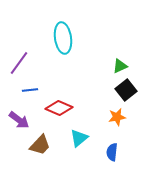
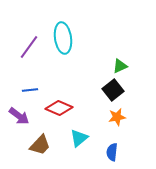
purple line: moved 10 px right, 16 px up
black square: moved 13 px left
purple arrow: moved 4 px up
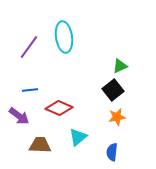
cyan ellipse: moved 1 px right, 1 px up
cyan triangle: moved 1 px left, 1 px up
brown trapezoid: rotated 130 degrees counterclockwise
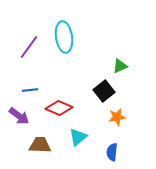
black square: moved 9 px left, 1 px down
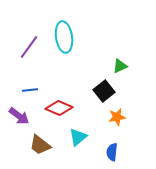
brown trapezoid: rotated 145 degrees counterclockwise
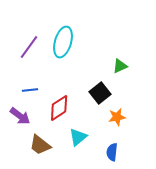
cyan ellipse: moved 1 px left, 5 px down; rotated 24 degrees clockwise
black square: moved 4 px left, 2 px down
red diamond: rotated 56 degrees counterclockwise
purple arrow: moved 1 px right
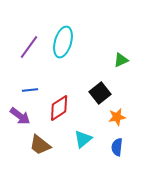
green triangle: moved 1 px right, 6 px up
cyan triangle: moved 5 px right, 2 px down
blue semicircle: moved 5 px right, 5 px up
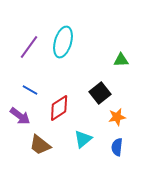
green triangle: rotated 21 degrees clockwise
blue line: rotated 35 degrees clockwise
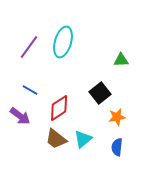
brown trapezoid: moved 16 px right, 6 px up
